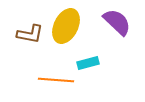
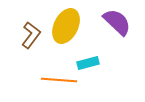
brown L-shape: moved 1 px right, 1 px down; rotated 64 degrees counterclockwise
orange line: moved 3 px right
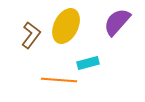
purple semicircle: rotated 92 degrees counterclockwise
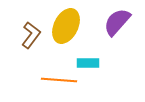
cyan rectangle: rotated 15 degrees clockwise
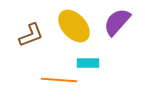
yellow ellipse: moved 8 px right; rotated 68 degrees counterclockwise
brown L-shape: rotated 32 degrees clockwise
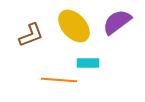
purple semicircle: rotated 12 degrees clockwise
